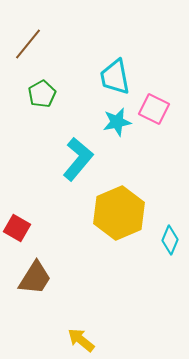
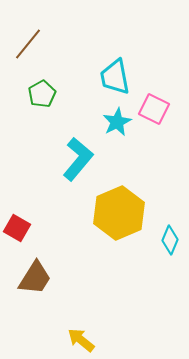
cyan star: rotated 16 degrees counterclockwise
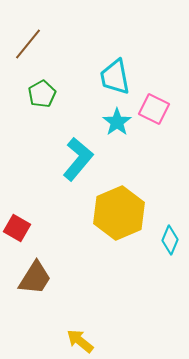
cyan star: rotated 8 degrees counterclockwise
yellow arrow: moved 1 px left, 1 px down
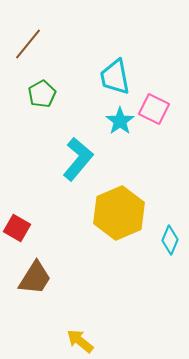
cyan star: moved 3 px right, 1 px up
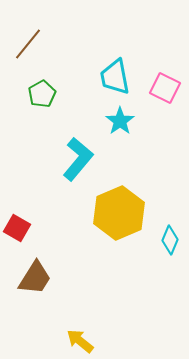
pink square: moved 11 px right, 21 px up
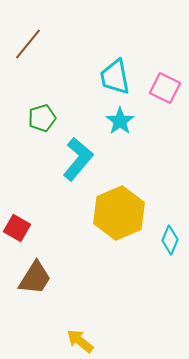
green pentagon: moved 24 px down; rotated 12 degrees clockwise
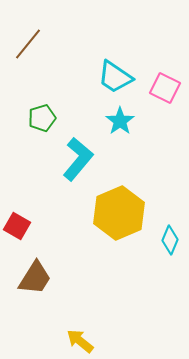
cyan trapezoid: rotated 45 degrees counterclockwise
red square: moved 2 px up
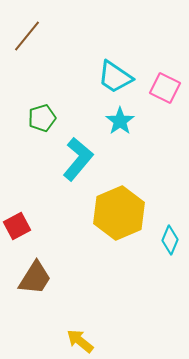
brown line: moved 1 px left, 8 px up
red square: rotated 32 degrees clockwise
